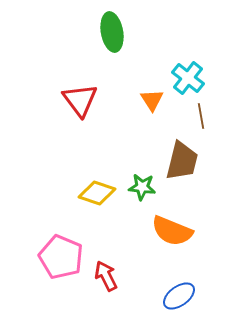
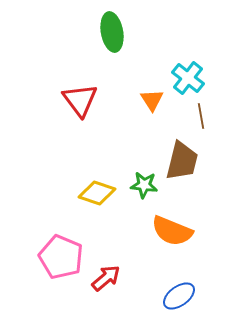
green star: moved 2 px right, 2 px up
red arrow: moved 2 px down; rotated 76 degrees clockwise
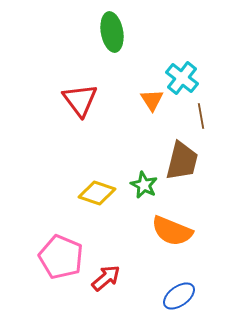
cyan cross: moved 6 px left
green star: rotated 20 degrees clockwise
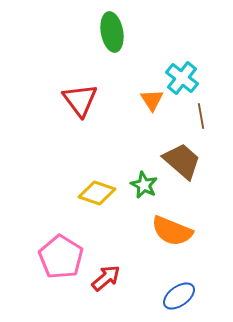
brown trapezoid: rotated 63 degrees counterclockwise
pink pentagon: rotated 9 degrees clockwise
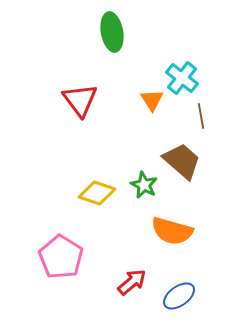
orange semicircle: rotated 6 degrees counterclockwise
red arrow: moved 26 px right, 4 px down
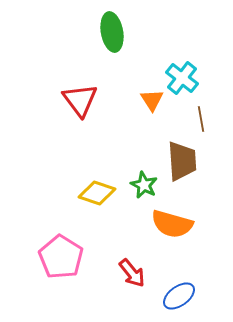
brown line: moved 3 px down
brown trapezoid: rotated 45 degrees clockwise
orange semicircle: moved 7 px up
red arrow: moved 9 px up; rotated 92 degrees clockwise
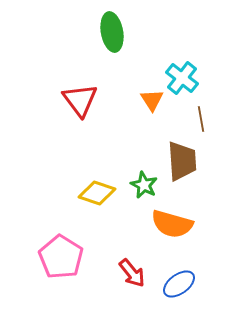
blue ellipse: moved 12 px up
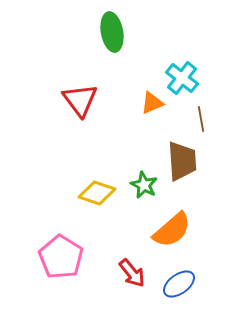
orange triangle: moved 3 px down; rotated 40 degrees clockwise
orange semicircle: moved 6 px down; rotated 57 degrees counterclockwise
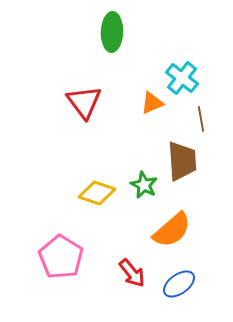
green ellipse: rotated 12 degrees clockwise
red triangle: moved 4 px right, 2 px down
